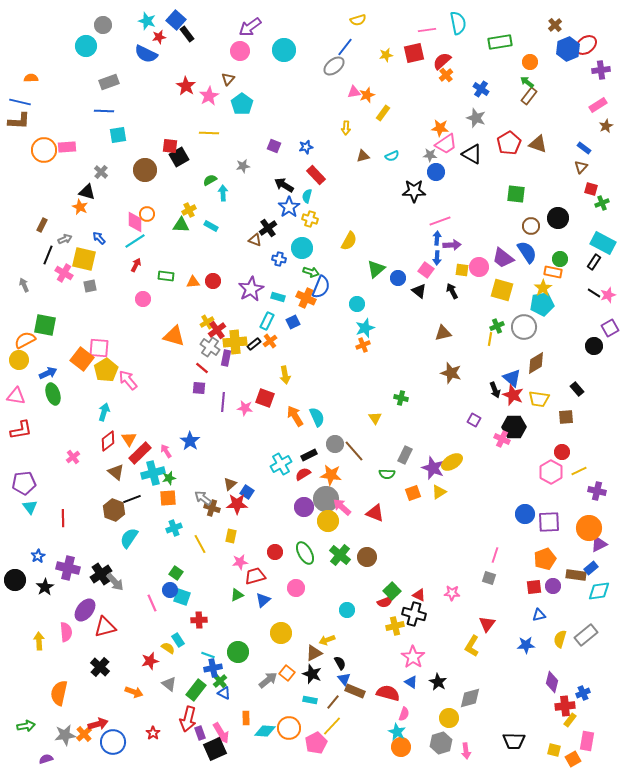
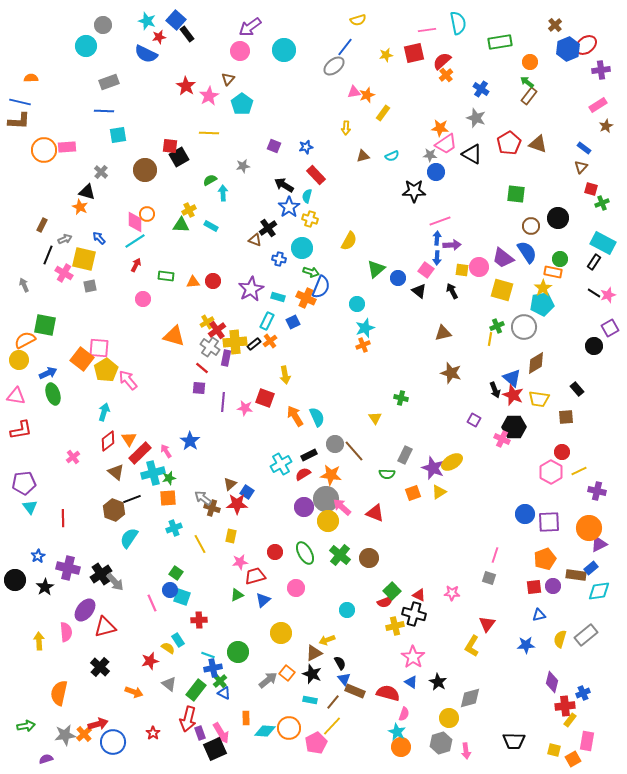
brown circle at (367, 557): moved 2 px right, 1 px down
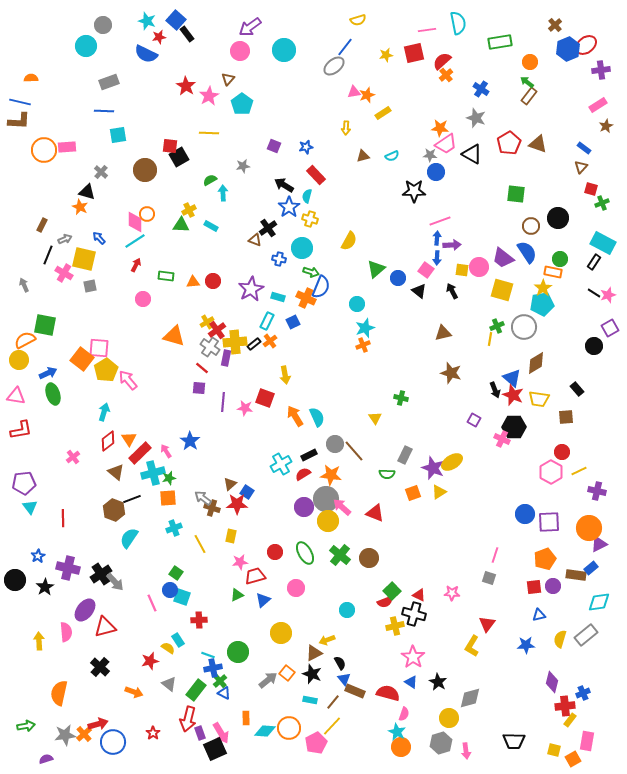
yellow rectangle at (383, 113): rotated 21 degrees clockwise
cyan diamond at (599, 591): moved 11 px down
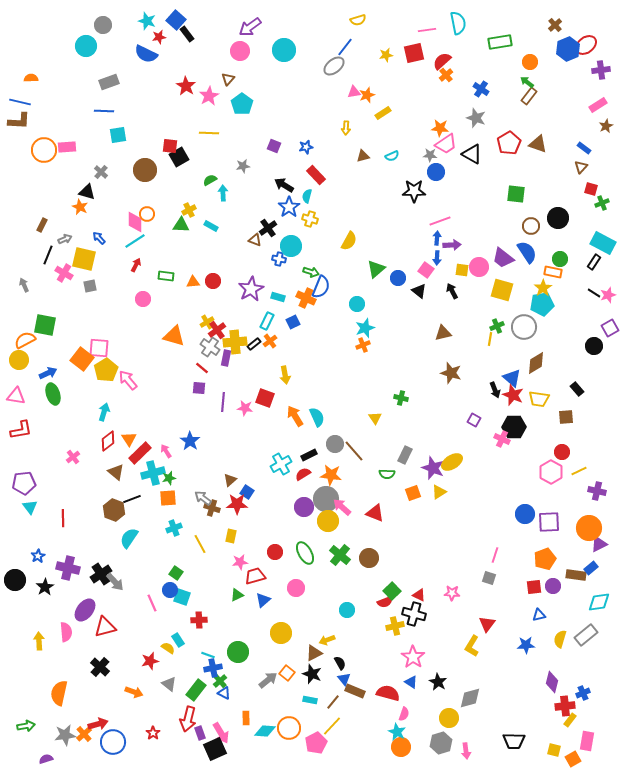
cyan circle at (302, 248): moved 11 px left, 2 px up
brown triangle at (230, 484): moved 4 px up
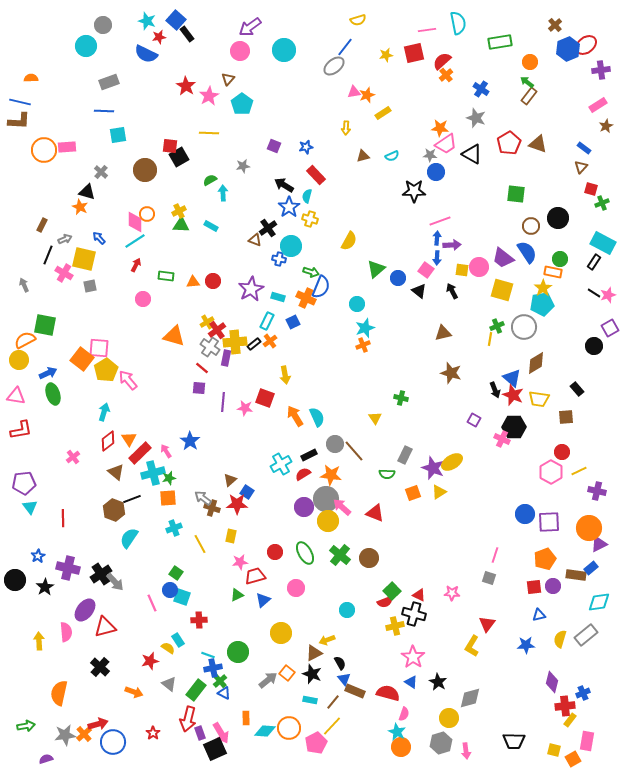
yellow cross at (189, 210): moved 10 px left, 1 px down
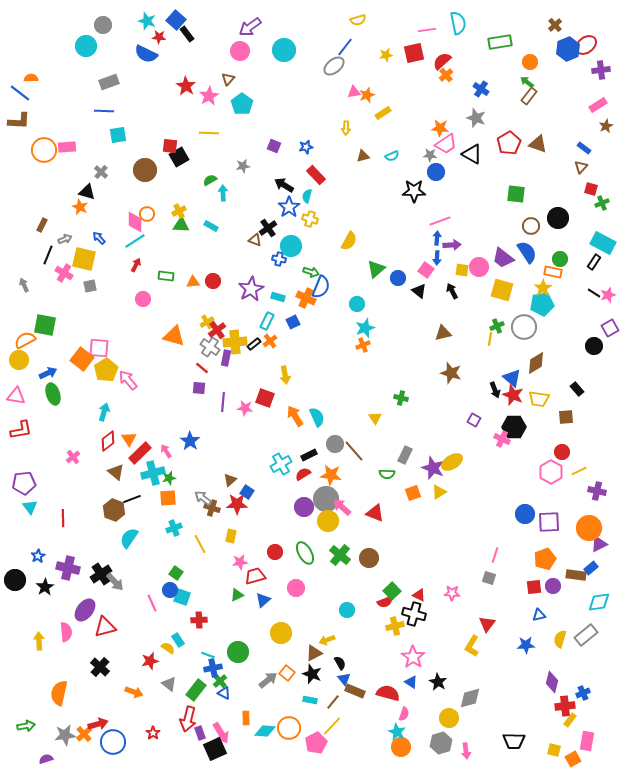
red star at (159, 37): rotated 16 degrees clockwise
blue line at (20, 102): moved 9 px up; rotated 25 degrees clockwise
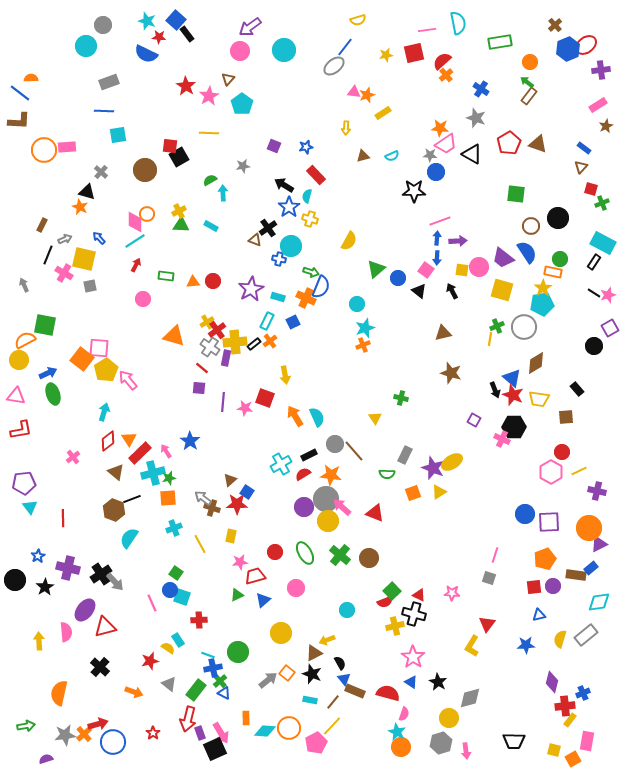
pink triangle at (354, 92): rotated 16 degrees clockwise
purple arrow at (452, 245): moved 6 px right, 4 px up
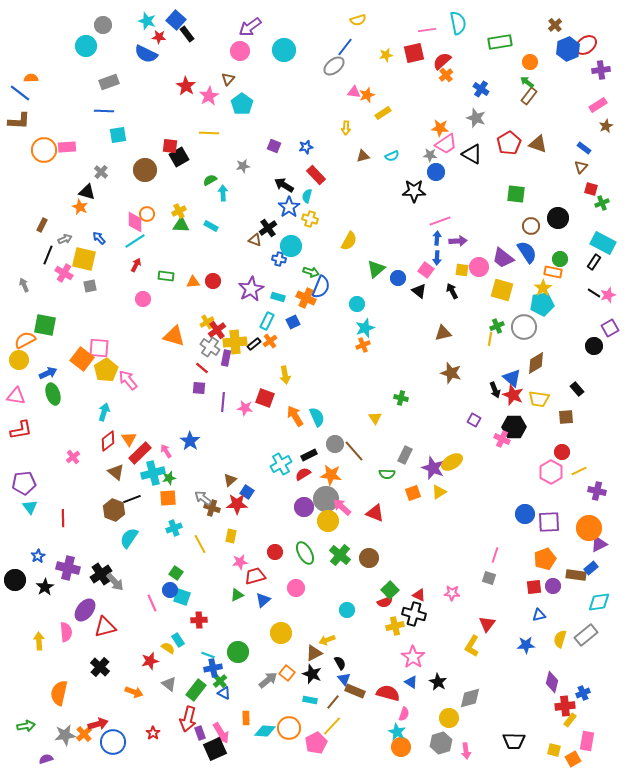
green square at (392, 591): moved 2 px left, 1 px up
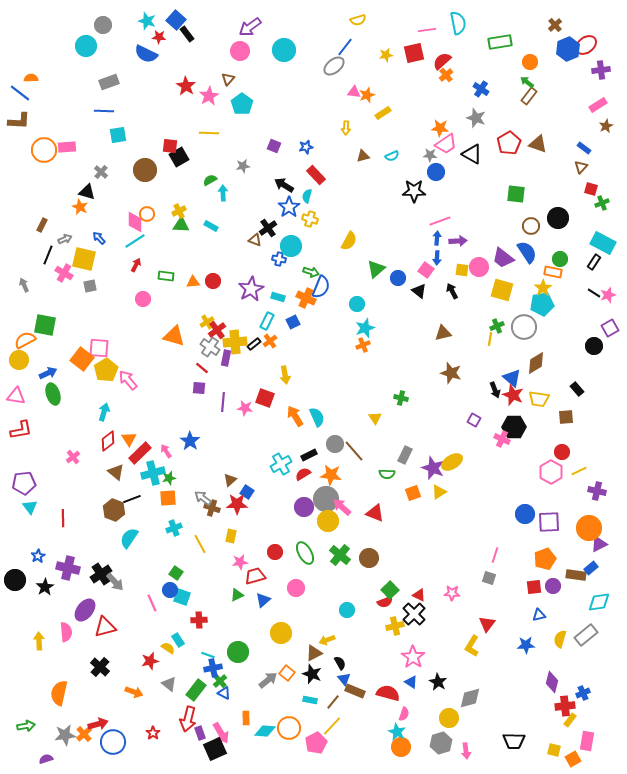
black cross at (414, 614): rotated 30 degrees clockwise
